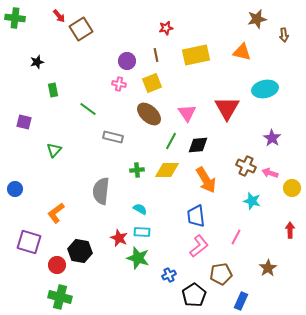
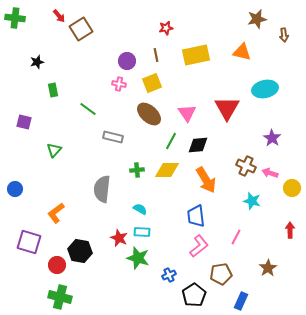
gray semicircle at (101, 191): moved 1 px right, 2 px up
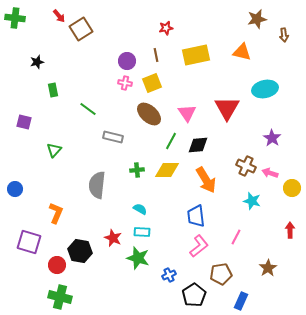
pink cross at (119, 84): moved 6 px right, 1 px up
gray semicircle at (102, 189): moved 5 px left, 4 px up
orange L-shape at (56, 213): rotated 150 degrees clockwise
red star at (119, 238): moved 6 px left
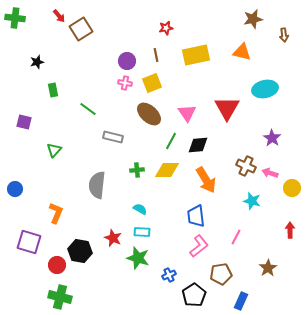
brown star at (257, 19): moved 4 px left
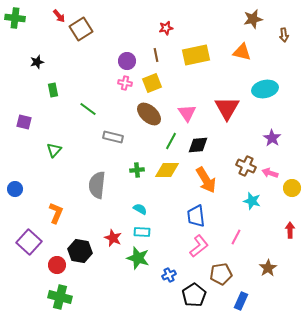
purple square at (29, 242): rotated 25 degrees clockwise
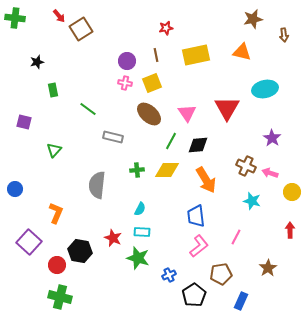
yellow circle at (292, 188): moved 4 px down
cyan semicircle at (140, 209): rotated 88 degrees clockwise
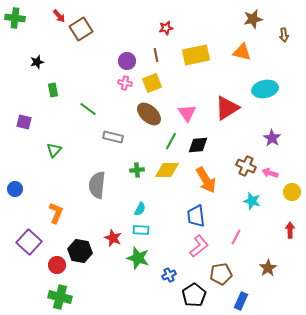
red triangle at (227, 108): rotated 28 degrees clockwise
cyan rectangle at (142, 232): moved 1 px left, 2 px up
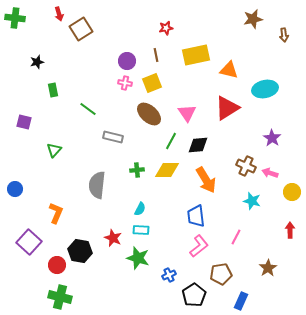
red arrow at (59, 16): moved 2 px up; rotated 24 degrees clockwise
orange triangle at (242, 52): moved 13 px left, 18 px down
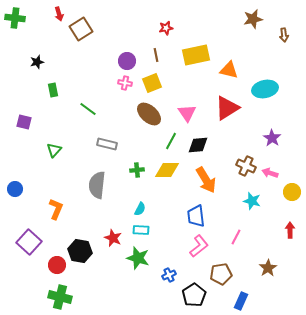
gray rectangle at (113, 137): moved 6 px left, 7 px down
orange L-shape at (56, 213): moved 4 px up
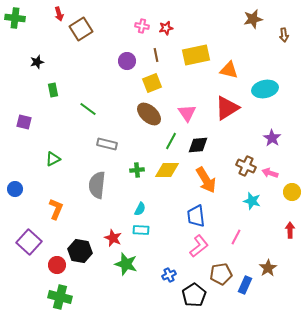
pink cross at (125, 83): moved 17 px right, 57 px up
green triangle at (54, 150): moved 1 px left, 9 px down; rotated 21 degrees clockwise
green star at (138, 258): moved 12 px left, 6 px down
blue rectangle at (241, 301): moved 4 px right, 16 px up
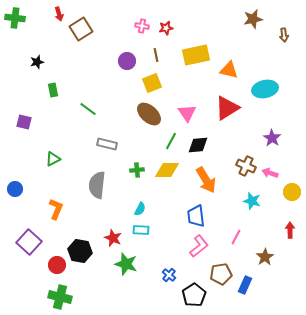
brown star at (268, 268): moved 3 px left, 11 px up
blue cross at (169, 275): rotated 24 degrees counterclockwise
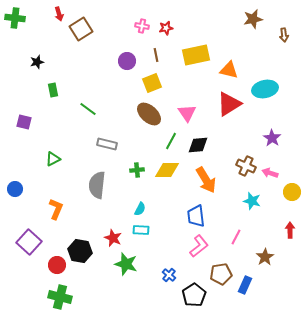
red triangle at (227, 108): moved 2 px right, 4 px up
